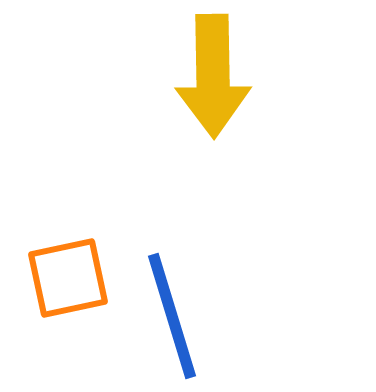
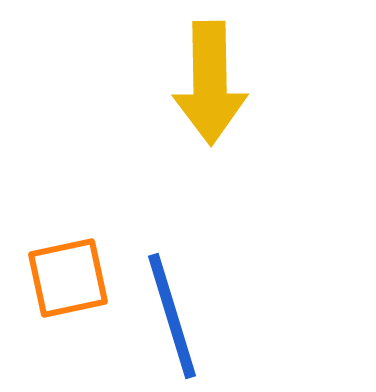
yellow arrow: moved 3 px left, 7 px down
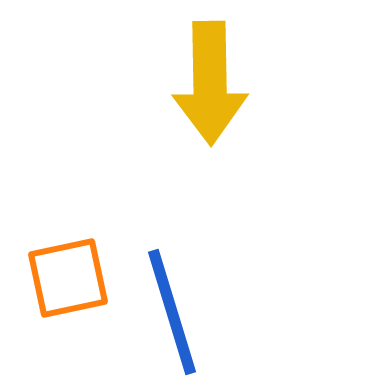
blue line: moved 4 px up
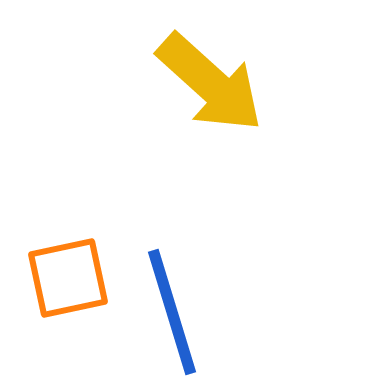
yellow arrow: rotated 47 degrees counterclockwise
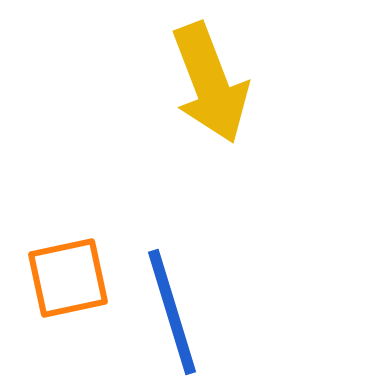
yellow arrow: rotated 27 degrees clockwise
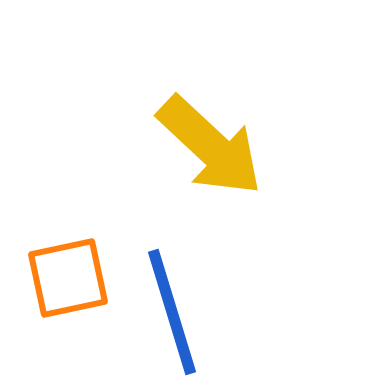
yellow arrow: moved 63 px down; rotated 26 degrees counterclockwise
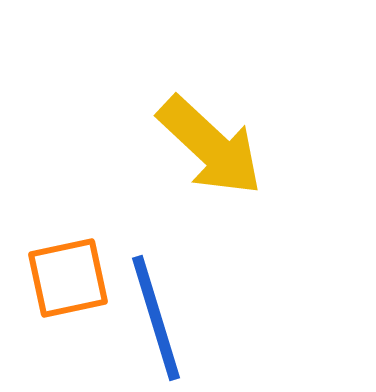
blue line: moved 16 px left, 6 px down
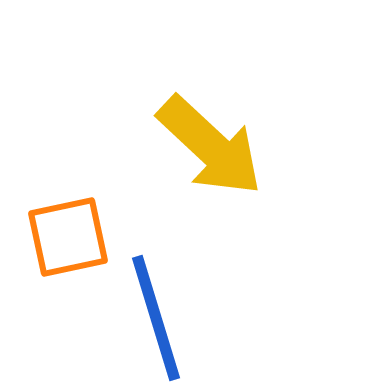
orange square: moved 41 px up
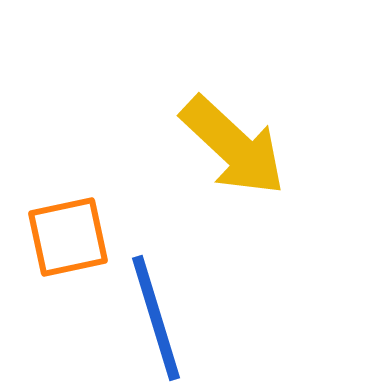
yellow arrow: moved 23 px right
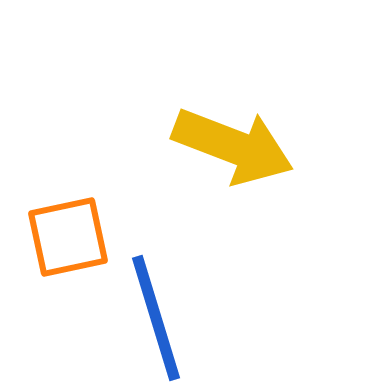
yellow arrow: rotated 22 degrees counterclockwise
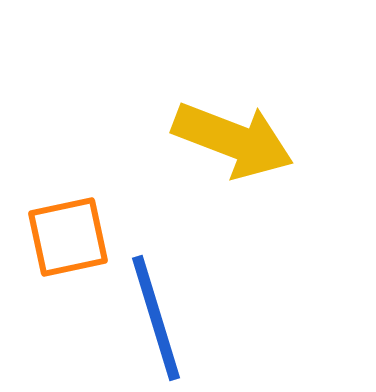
yellow arrow: moved 6 px up
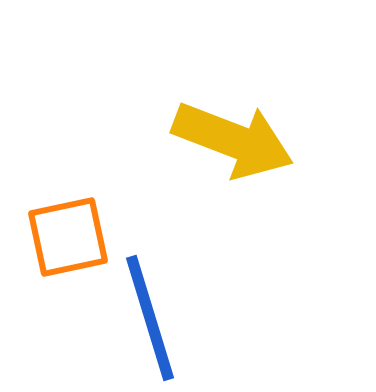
blue line: moved 6 px left
